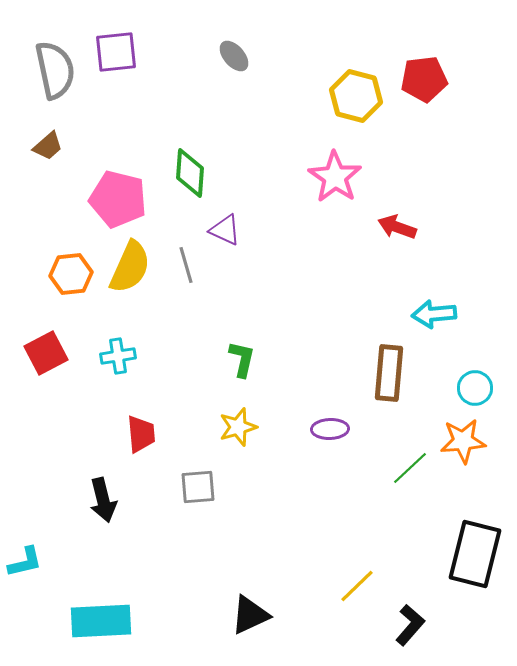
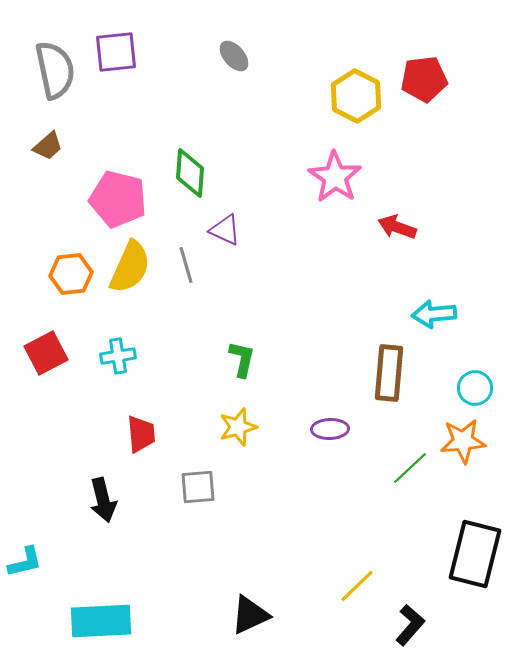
yellow hexagon: rotated 12 degrees clockwise
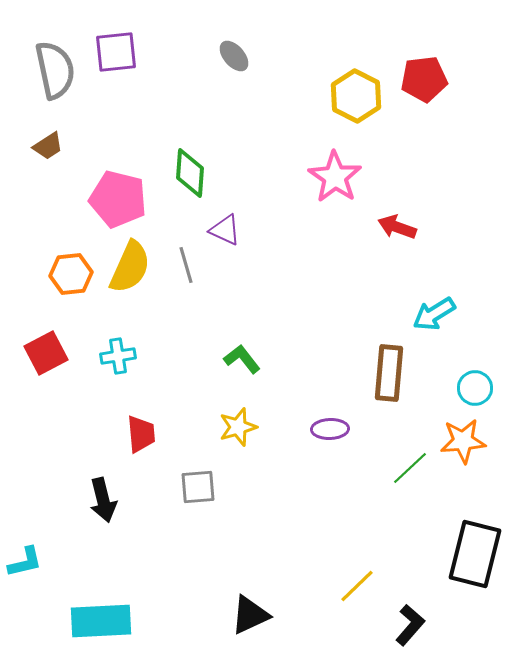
brown trapezoid: rotated 8 degrees clockwise
cyan arrow: rotated 27 degrees counterclockwise
green L-shape: rotated 51 degrees counterclockwise
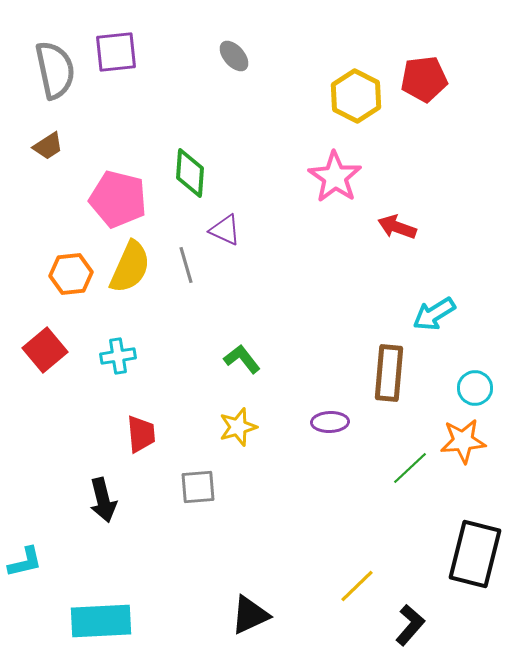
red square: moved 1 px left, 3 px up; rotated 12 degrees counterclockwise
purple ellipse: moved 7 px up
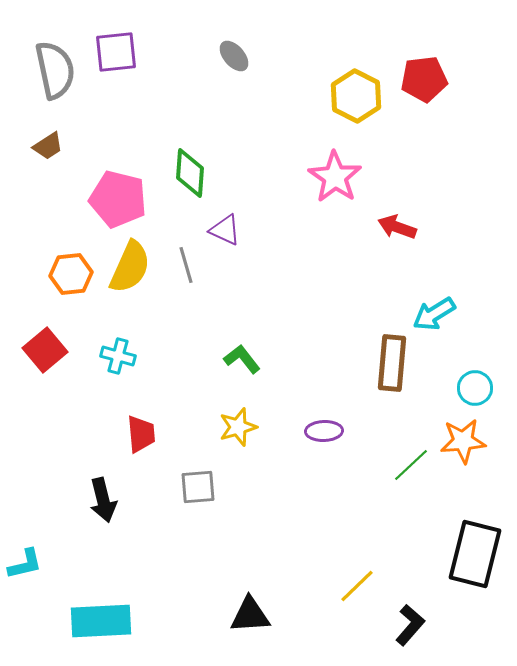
cyan cross: rotated 24 degrees clockwise
brown rectangle: moved 3 px right, 10 px up
purple ellipse: moved 6 px left, 9 px down
green line: moved 1 px right, 3 px up
cyan L-shape: moved 2 px down
black triangle: rotated 21 degrees clockwise
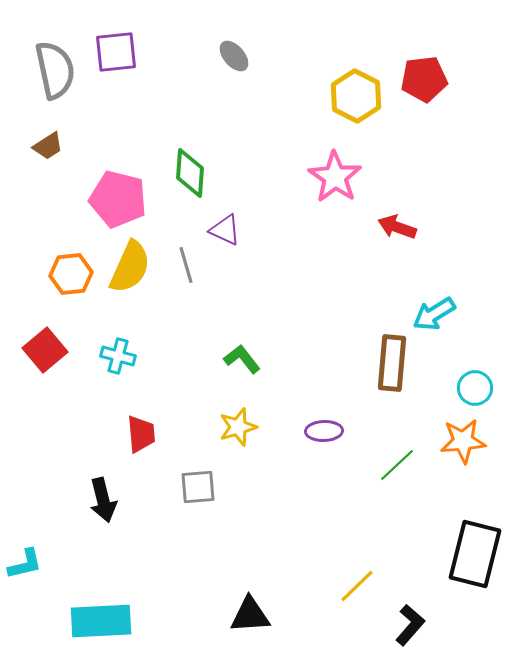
green line: moved 14 px left
